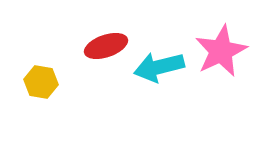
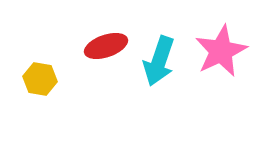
cyan arrow: moved 6 px up; rotated 57 degrees counterclockwise
yellow hexagon: moved 1 px left, 3 px up
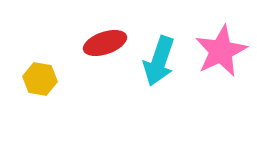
red ellipse: moved 1 px left, 3 px up
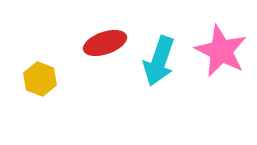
pink star: rotated 20 degrees counterclockwise
yellow hexagon: rotated 12 degrees clockwise
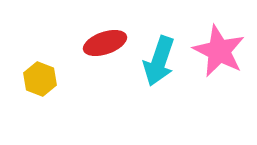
pink star: moved 2 px left
